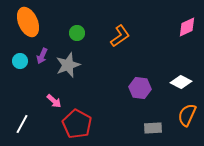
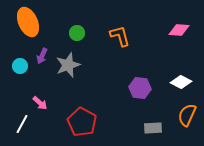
pink diamond: moved 8 px left, 3 px down; rotated 30 degrees clockwise
orange L-shape: rotated 70 degrees counterclockwise
cyan circle: moved 5 px down
pink arrow: moved 14 px left, 2 px down
red pentagon: moved 5 px right, 2 px up
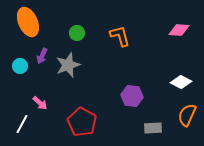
purple hexagon: moved 8 px left, 8 px down
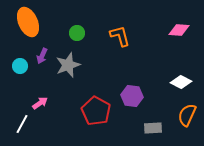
pink arrow: rotated 77 degrees counterclockwise
red pentagon: moved 14 px right, 11 px up
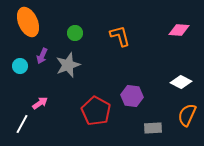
green circle: moved 2 px left
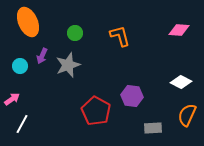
pink arrow: moved 28 px left, 4 px up
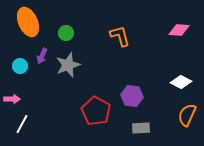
green circle: moved 9 px left
pink arrow: rotated 35 degrees clockwise
gray rectangle: moved 12 px left
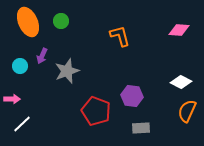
green circle: moved 5 px left, 12 px up
gray star: moved 1 px left, 6 px down
red pentagon: rotated 8 degrees counterclockwise
orange semicircle: moved 4 px up
white line: rotated 18 degrees clockwise
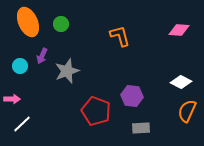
green circle: moved 3 px down
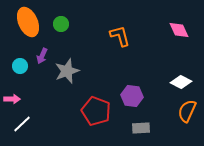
pink diamond: rotated 60 degrees clockwise
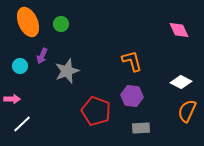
orange L-shape: moved 12 px right, 25 px down
